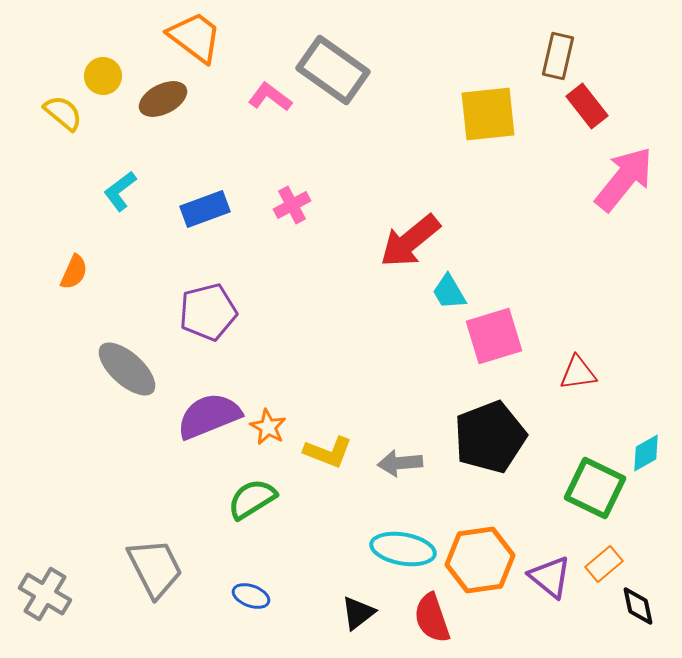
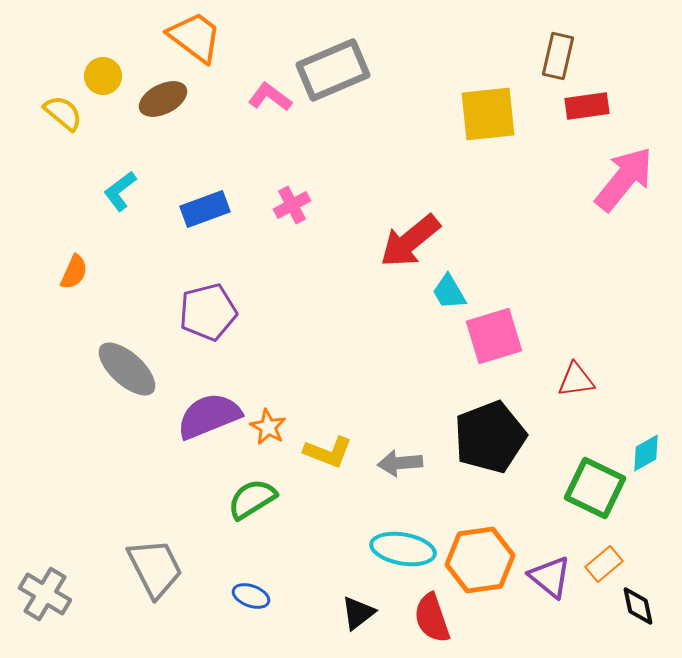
gray rectangle: rotated 58 degrees counterclockwise
red rectangle: rotated 60 degrees counterclockwise
red triangle: moved 2 px left, 7 px down
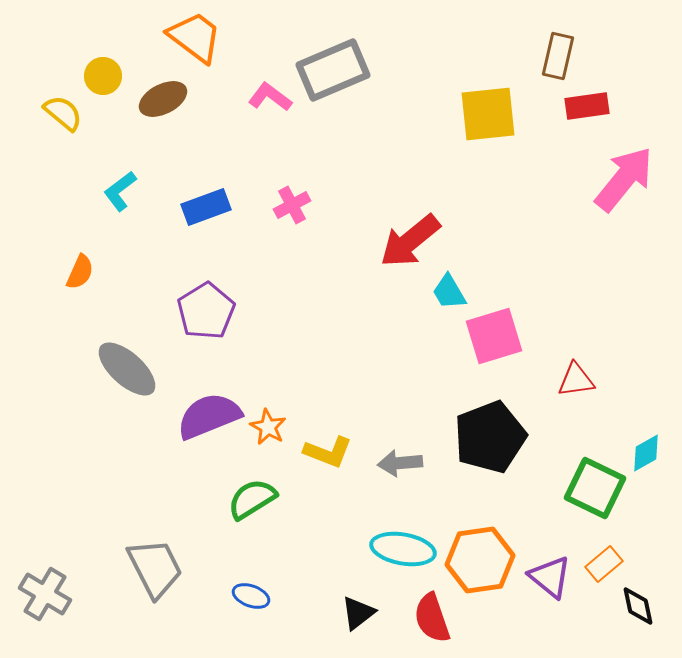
blue rectangle: moved 1 px right, 2 px up
orange semicircle: moved 6 px right
purple pentagon: moved 2 px left, 1 px up; rotated 18 degrees counterclockwise
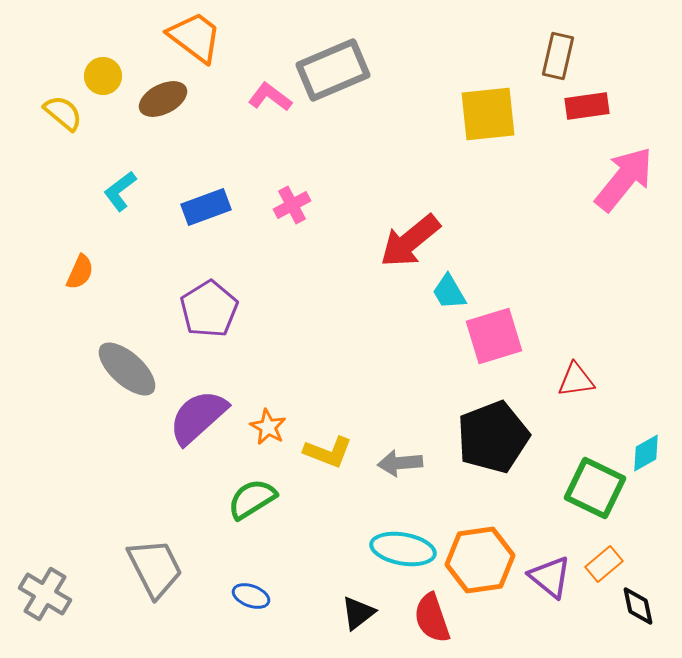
purple pentagon: moved 3 px right, 2 px up
purple semicircle: moved 11 px left, 1 px down; rotated 20 degrees counterclockwise
black pentagon: moved 3 px right
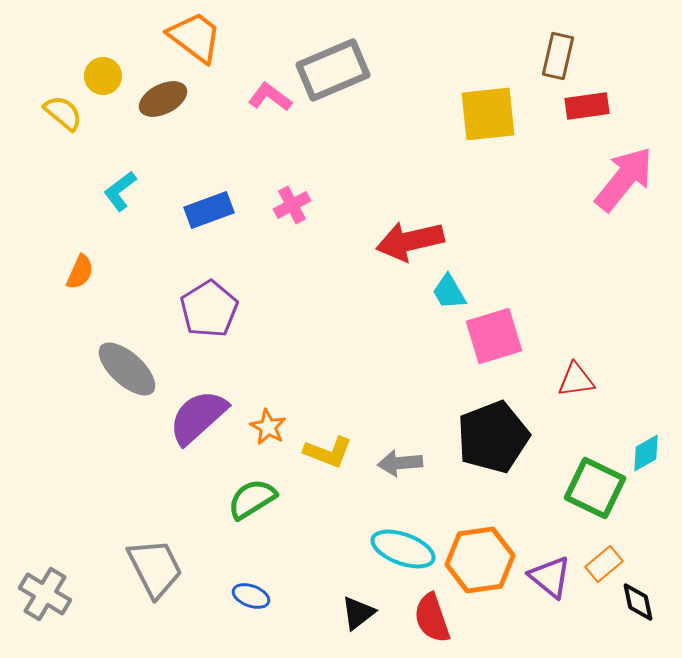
blue rectangle: moved 3 px right, 3 px down
red arrow: rotated 26 degrees clockwise
cyan ellipse: rotated 10 degrees clockwise
black diamond: moved 4 px up
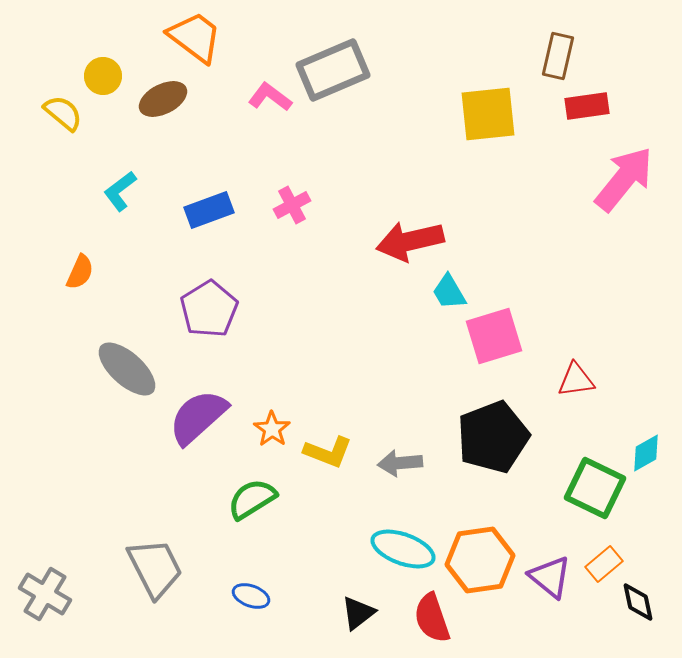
orange star: moved 4 px right, 2 px down; rotated 6 degrees clockwise
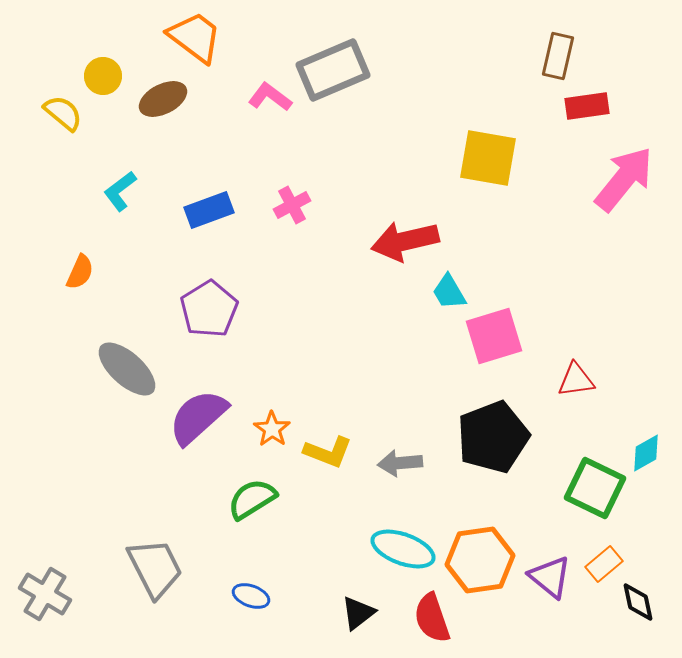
yellow square: moved 44 px down; rotated 16 degrees clockwise
red arrow: moved 5 px left
